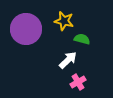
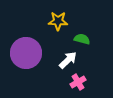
yellow star: moved 6 px left; rotated 12 degrees counterclockwise
purple circle: moved 24 px down
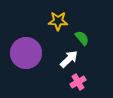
green semicircle: moved 1 px up; rotated 35 degrees clockwise
white arrow: moved 1 px right, 1 px up
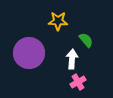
green semicircle: moved 4 px right, 2 px down
purple circle: moved 3 px right
white arrow: moved 3 px right; rotated 42 degrees counterclockwise
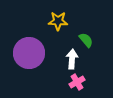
pink cross: moved 1 px left
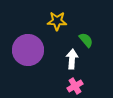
yellow star: moved 1 px left
purple circle: moved 1 px left, 3 px up
pink cross: moved 2 px left, 4 px down
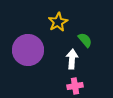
yellow star: moved 1 px right, 1 px down; rotated 30 degrees counterclockwise
green semicircle: moved 1 px left
pink cross: rotated 21 degrees clockwise
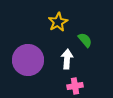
purple circle: moved 10 px down
white arrow: moved 5 px left
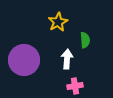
green semicircle: rotated 35 degrees clockwise
purple circle: moved 4 px left
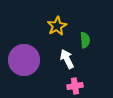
yellow star: moved 1 px left, 4 px down
white arrow: rotated 30 degrees counterclockwise
